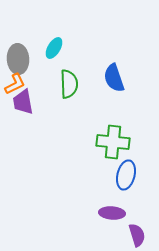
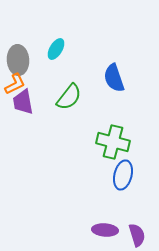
cyan ellipse: moved 2 px right, 1 px down
gray ellipse: moved 1 px down
green semicircle: moved 13 px down; rotated 40 degrees clockwise
green cross: rotated 8 degrees clockwise
blue ellipse: moved 3 px left
purple ellipse: moved 7 px left, 17 px down
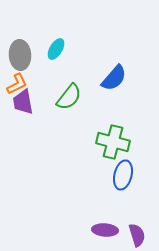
gray ellipse: moved 2 px right, 5 px up
blue semicircle: rotated 120 degrees counterclockwise
orange L-shape: moved 2 px right
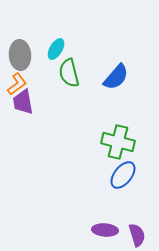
blue semicircle: moved 2 px right, 1 px up
orange L-shape: rotated 10 degrees counterclockwise
green semicircle: moved 24 px up; rotated 128 degrees clockwise
green cross: moved 5 px right
blue ellipse: rotated 24 degrees clockwise
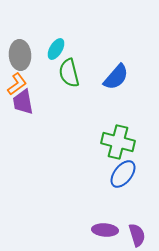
blue ellipse: moved 1 px up
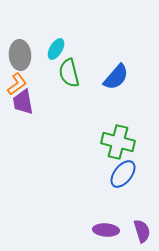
purple ellipse: moved 1 px right
purple semicircle: moved 5 px right, 4 px up
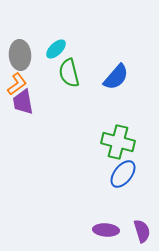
cyan ellipse: rotated 15 degrees clockwise
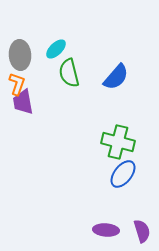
orange L-shape: rotated 35 degrees counterclockwise
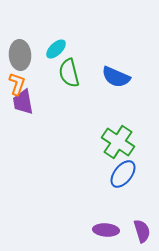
blue semicircle: rotated 72 degrees clockwise
green cross: rotated 20 degrees clockwise
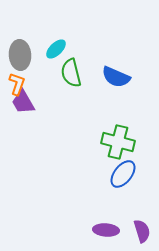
green semicircle: moved 2 px right
purple trapezoid: rotated 20 degrees counterclockwise
green cross: rotated 20 degrees counterclockwise
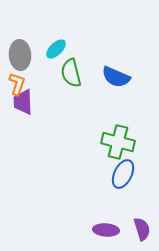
purple trapezoid: rotated 28 degrees clockwise
blue ellipse: rotated 12 degrees counterclockwise
purple semicircle: moved 2 px up
